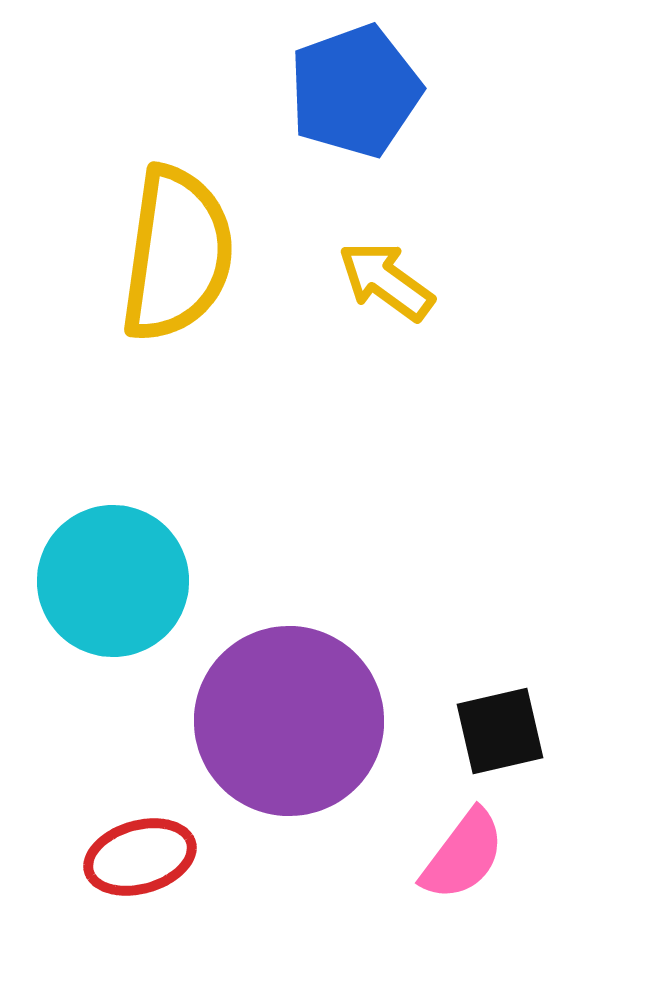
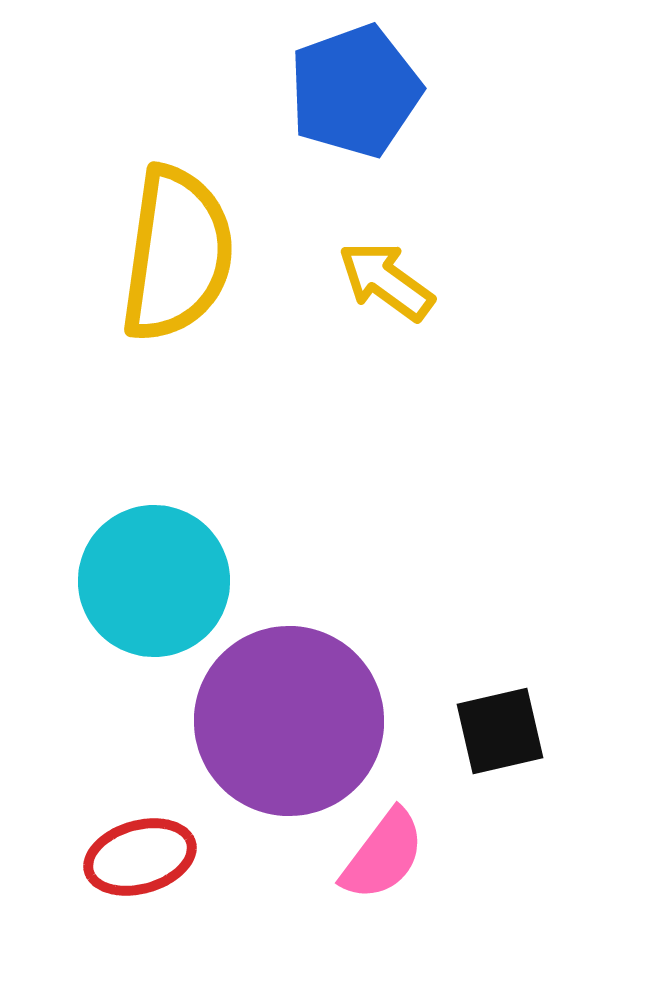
cyan circle: moved 41 px right
pink semicircle: moved 80 px left
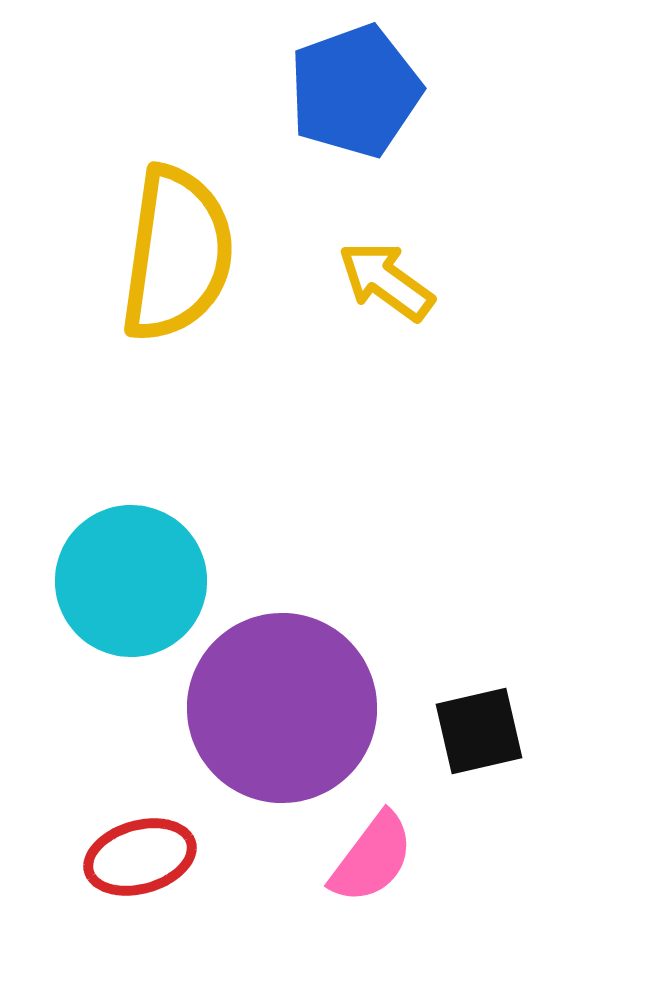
cyan circle: moved 23 px left
purple circle: moved 7 px left, 13 px up
black square: moved 21 px left
pink semicircle: moved 11 px left, 3 px down
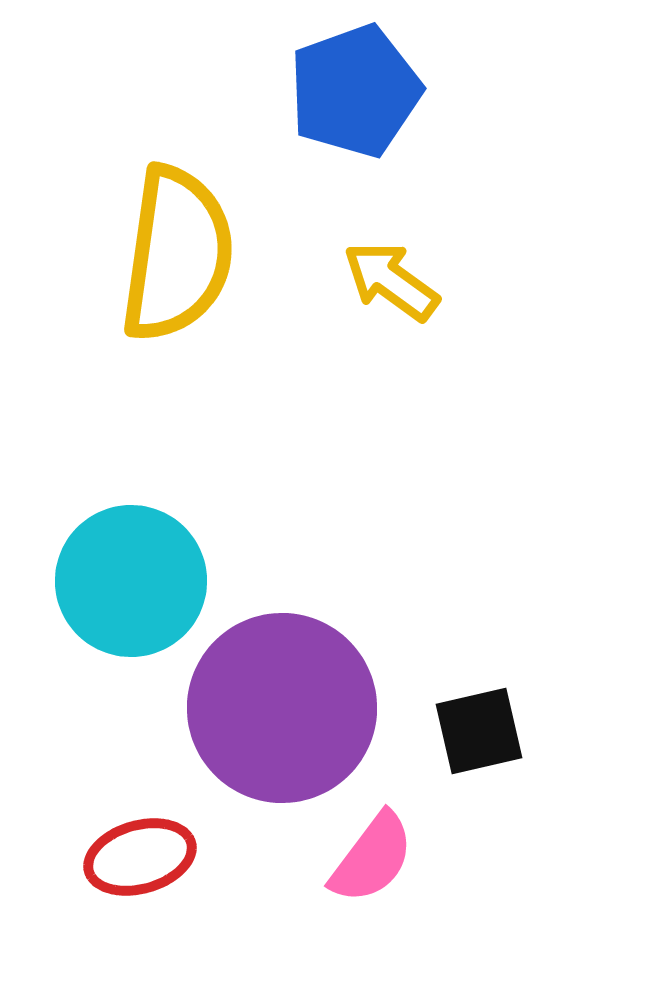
yellow arrow: moved 5 px right
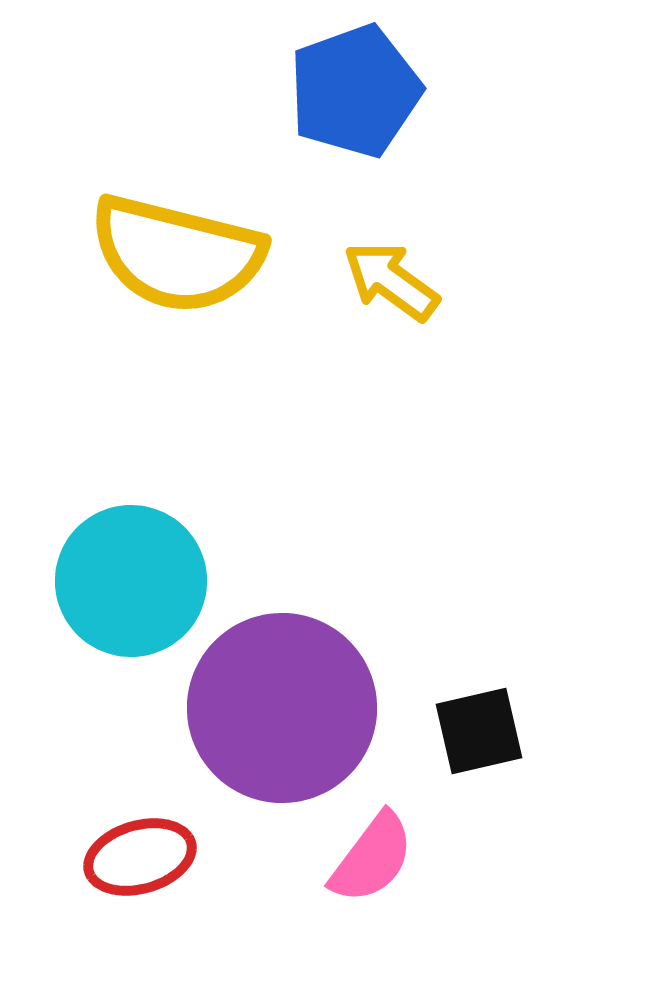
yellow semicircle: rotated 96 degrees clockwise
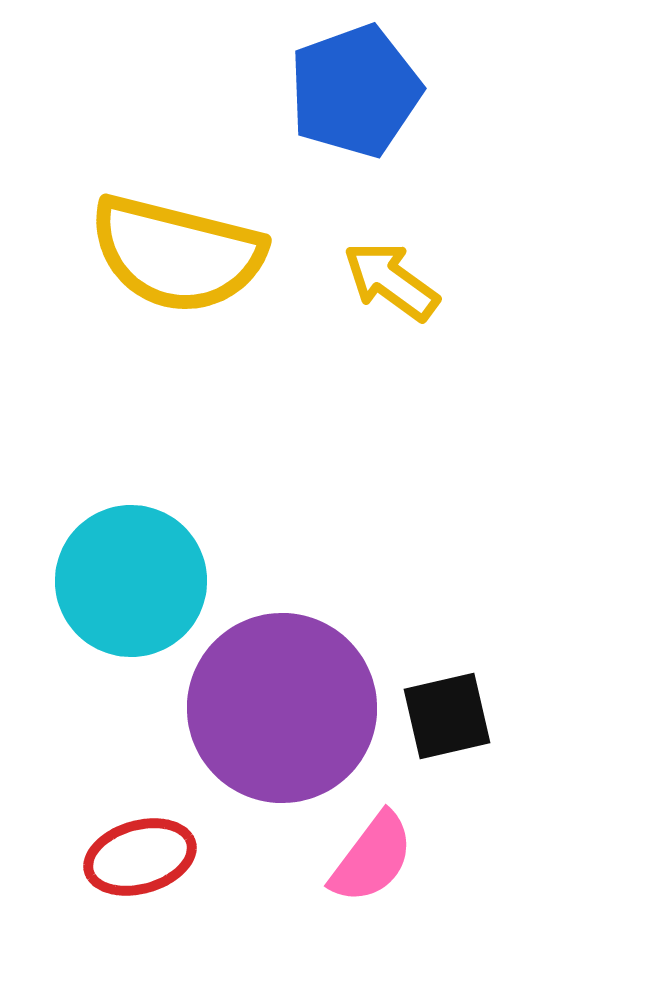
black square: moved 32 px left, 15 px up
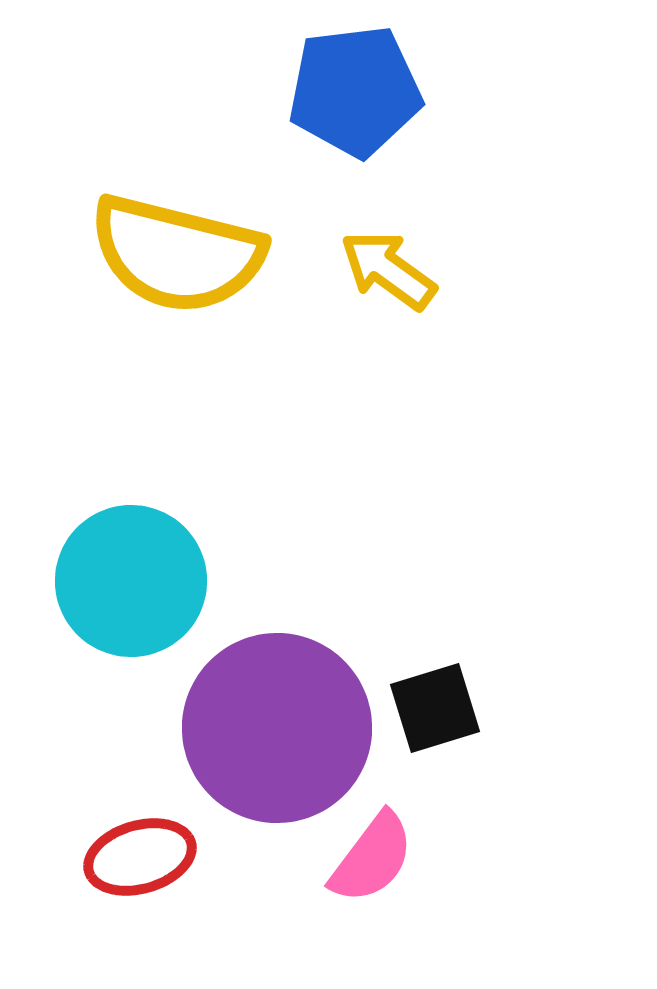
blue pentagon: rotated 13 degrees clockwise
yellow arrow: moved 3 px left, 11 px up
purple circle: moved 5 px left, 20 px down
black square: moved 12 px left, 8 px up; rotated 4 degrees counterclockwise
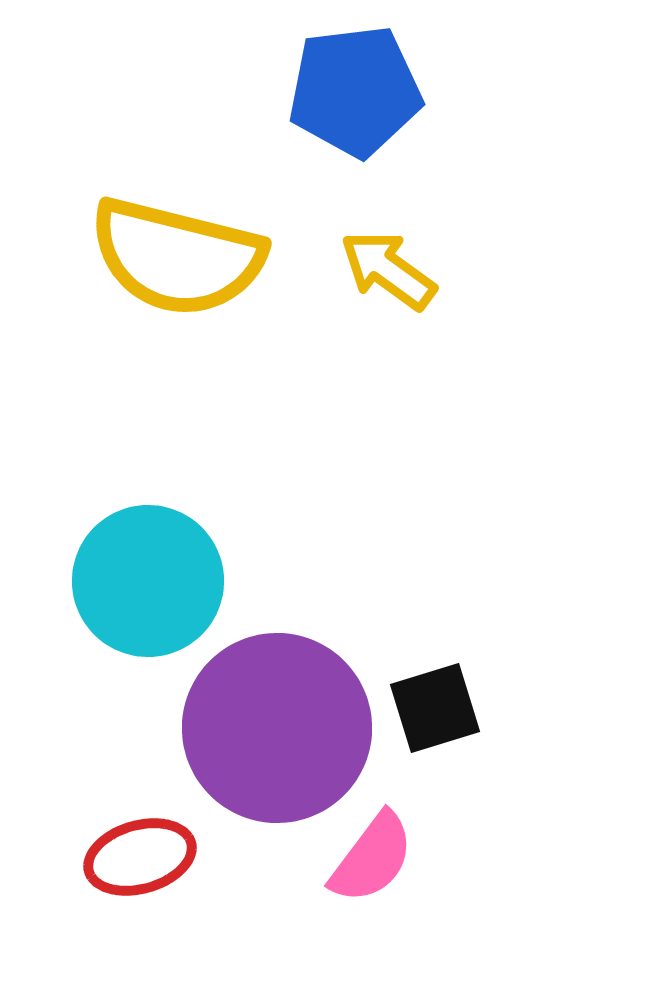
yellow semicircle: moved 3 px down
cyan circle: moved 17 px right
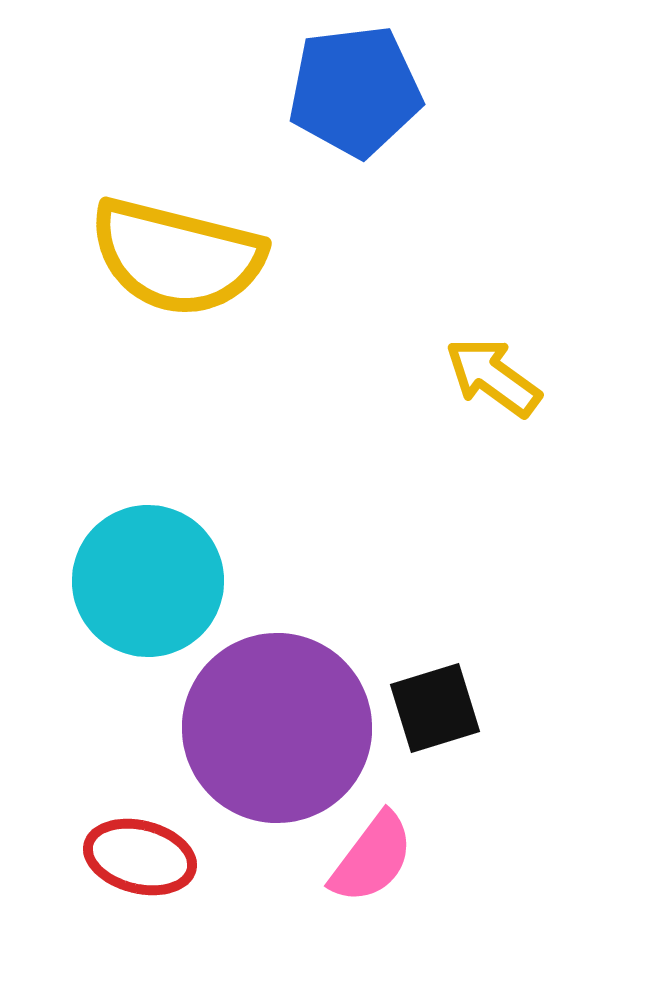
yellow arrow: moved 105 px right, 107 px down
red ellipse: rotated 30 degrees clockwise
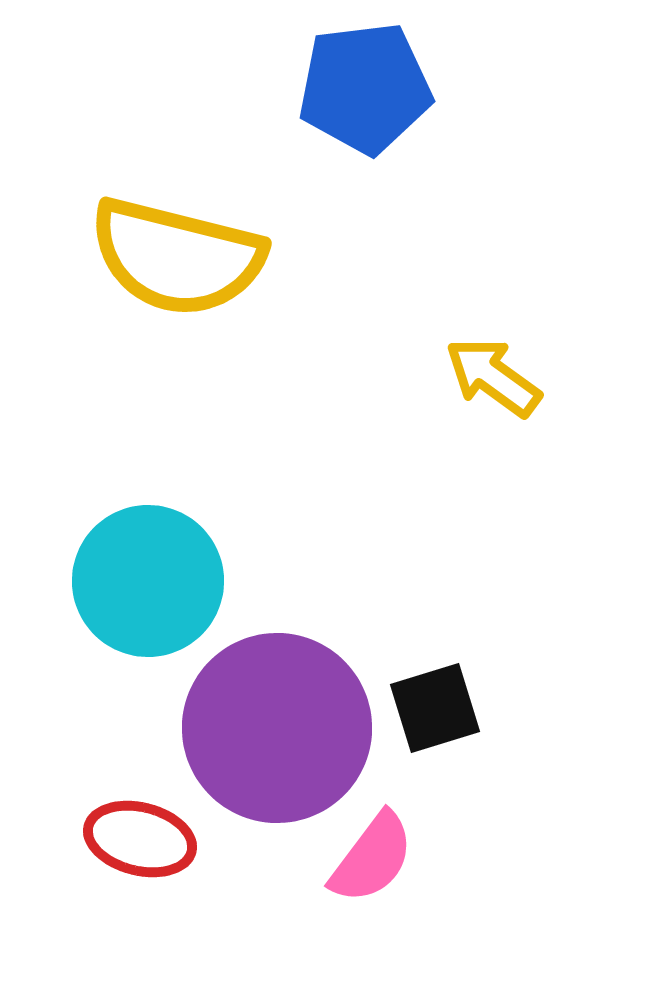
blue pentagon: moved 10 px right, 3 px up
red ellipse: moved 18 px up
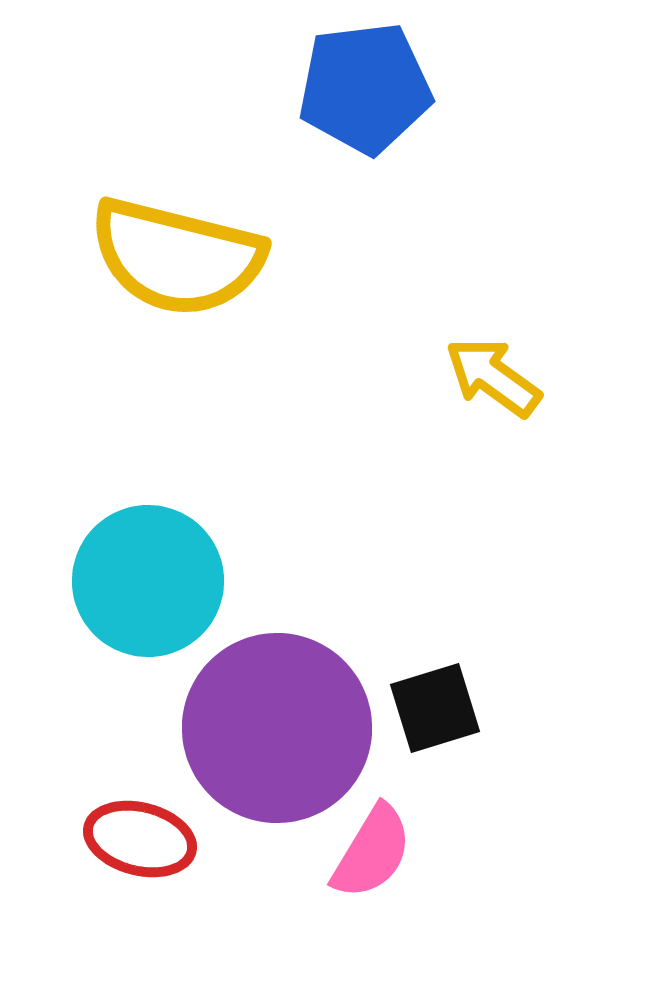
pink semicircle: moved 6 px up; rotated 6 degrees counterclockwise
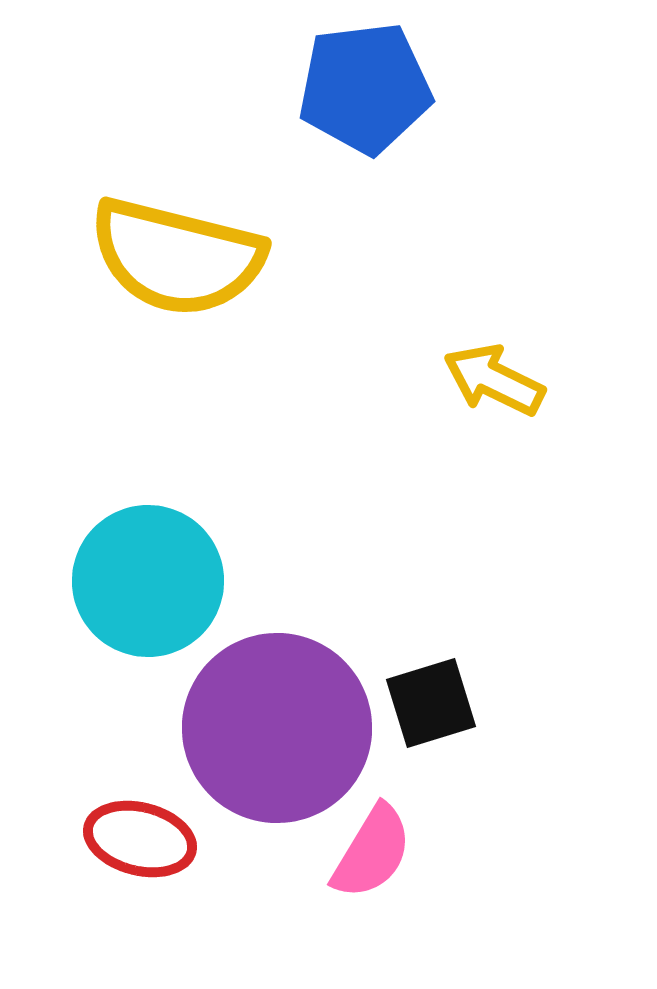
yellow arrow: moved 1 px right, 3 px down; rotated 10 degrees counterclockwise
black square: moved 4 px left, 5 px up
